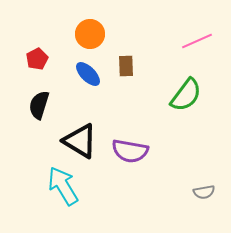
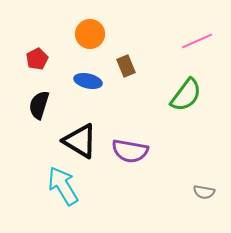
brown rectangle: rotated 20 degrees counterclockwise
blue ellipse: moved 7 px down; rotated 32 degrees counterclockwise
gray semicircle: rotated 20 degrees clockwise
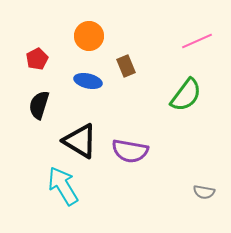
orange circle: moved 1 px left, 2 px down
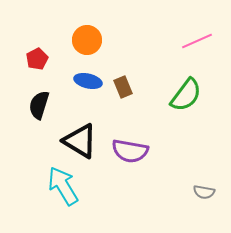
orange circle: moved 2 px left, 4 px down
brown rectangle: moved 3 px left, 21 px down
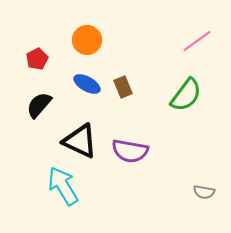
pink line: rotated 12 degrees counterclockwise
blue ellipse: moved 1 px left, 3 px down; rotated 16 degrees clockwise
black semicircle: rotated 24 degrees clockwise
black triangle: rotated 6 degrees counterclockwise
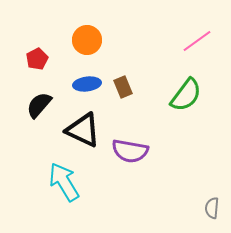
blue ellipse: rotated 36 degrees counterclockwise
black triangle: moved 3 px right, 11 px up
cyan arrow: moved 1 px right, 4 px up
gray semicircle: moved 8 px right, 16 px down; rotated 85 degrees clockwise
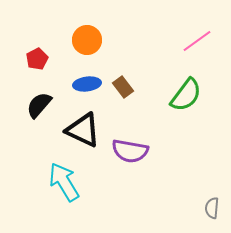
brown rectangle: rotated 15 degrees counterclockwise
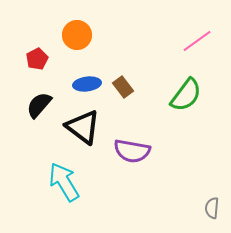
orange circle: moved 10 px left, 5 px up
black triangle: moved 3 px up; rotated 12 degrees clockwise
purple semicircle: moved 2 px right
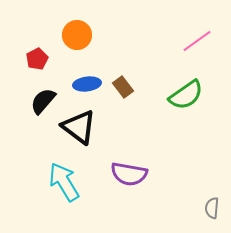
green semicircle: rotated 18 degrees clockwise
black semicircle: moved 4 px right, 4 px up
black triangle: moved 4 px left
purple semicircle: moved 3 px left, 23 px down
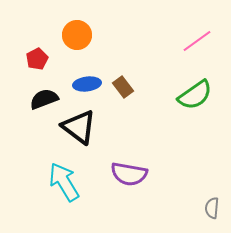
green semicircle: moved 9 px right
black semicircle: moved 1 px right, 2 px up; rotated 28 degrees clockwise
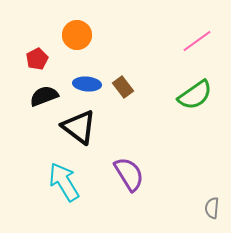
blue ellipse: rotated 12 degrees clockwise
black semicircle: moved 3 px up
purple semicircle: rotated 132 degrees counterclockwise
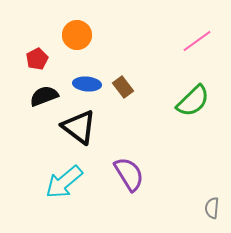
green semicircle: moved 2 px left, 6 px down; rotated 9 degrees counterclockwise
cyan arrow: rotated 99 degrees counterclockwise
